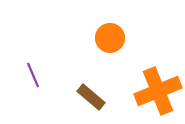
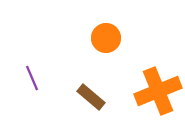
orange circle: moved 4 px left
purple line: moved 1 px left, 3 px down
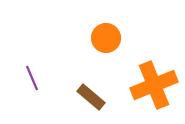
orange cross: moved 4 px left, 6 px up
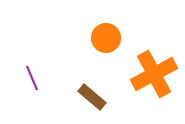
orange cross: moved 11 px up; rotated 6 degrees counterclockwise
brown rectangle: moved 1 px right
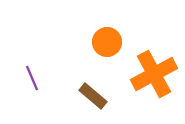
orange circle: moved 1 px right, 4 px down
brown rectangle: moved 1 px right, 1 px up
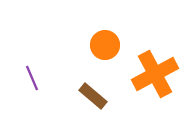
orange circle: moved 2 px left, 3 px down
orange cross: moved 1 px right
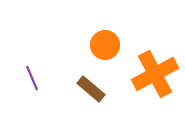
brown rectangle: moved 2 px left, 7 px up
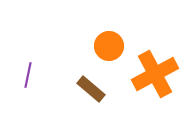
orange circle: moved 4 px right, 1 px down
purple line: moved 4 px left, 3 px up; rotated 35 degrees clockwise
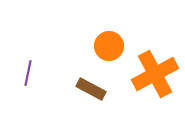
purple line: moved 2 px up
brown rectangle: rotated 12 degrees counterclockwise
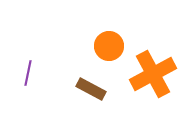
orange cross: moved 2 px left
